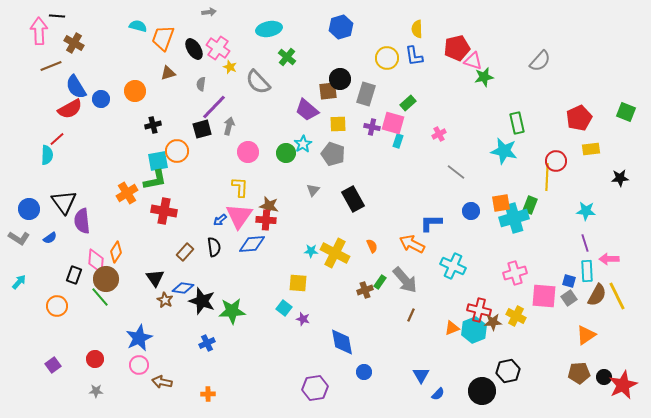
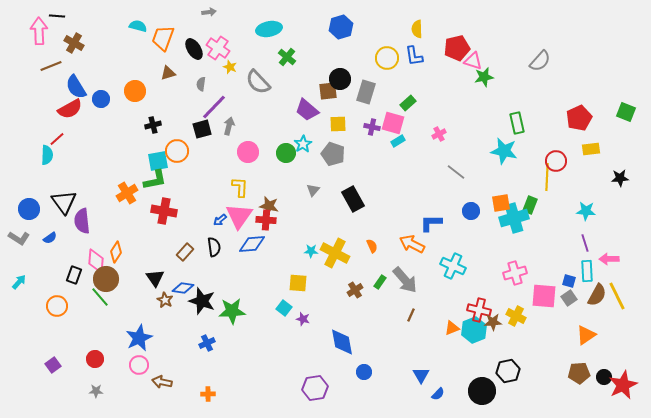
gray rectangle at (366, 94): moved 2 px up
cyan rectangle at (398, 141): rotated 40 degrees clockwise
brown cross at (365, 290): moved 10 px left; rotated 14 degrees counterclockwise
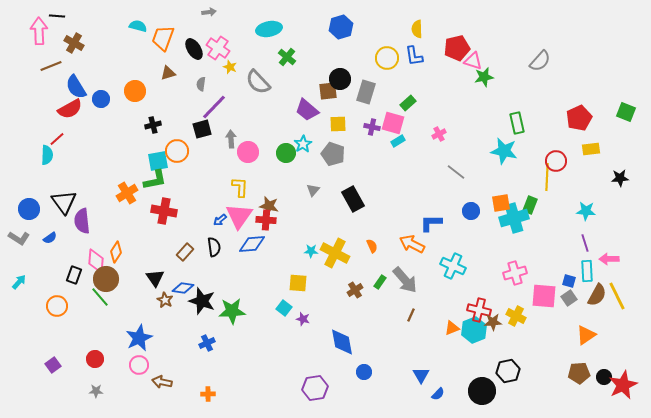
gray arrow at (229, 126): moved 2 px right, 13 px down; rotated 18 degrees counterclockwise
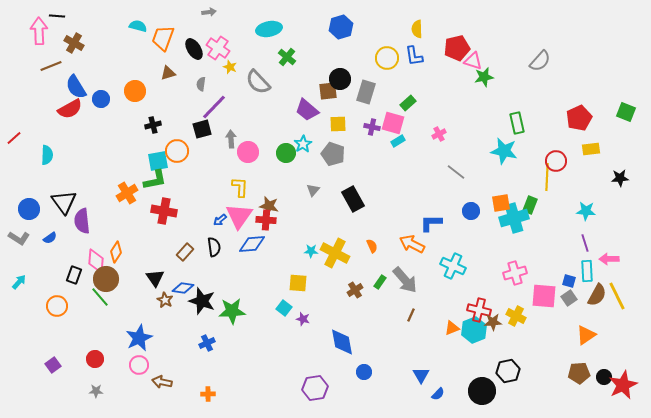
red line at (57, 139): moved 43 px left, 1 px up
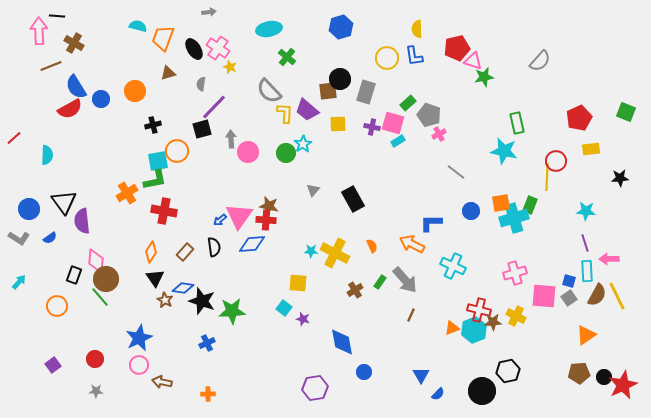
gray semicircle at (258, 82): moved 11 px right, 9 px down
gray pentagon at (333, 154): moved 96 px right, 39 px up
yellow L-shape at (240, 187): moved 45 px right, 74 px up
orange diamond at (116, 252): moved 35 px right
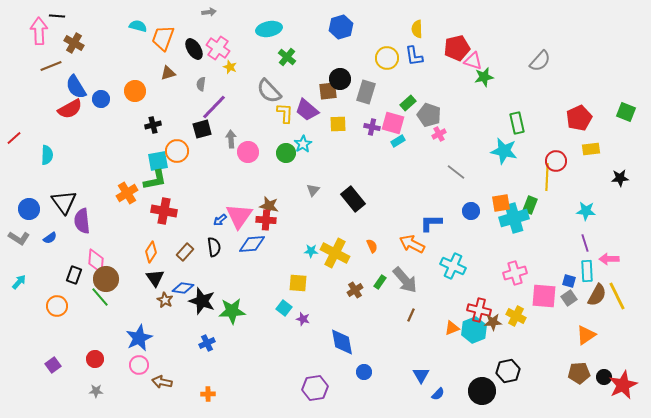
black rectangle at (353, 199): rotated 10 degrees counterclockwise
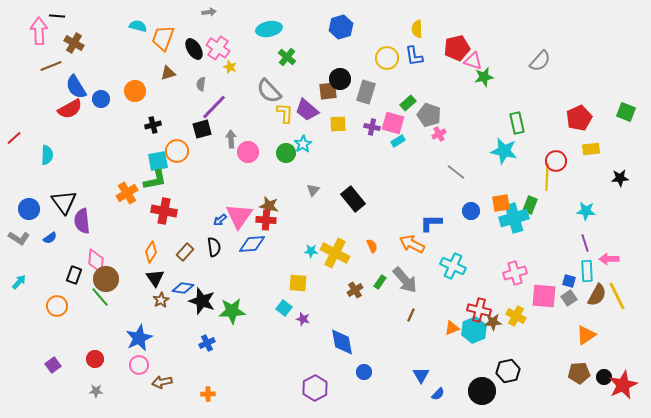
brown star at (165, 300): moved 4 px left; rotated 14 degrees clockwise
brown arrow at (162, 382): rotated 24 degrees counterclockwise
purple hexagon at (315, 388): rotated 20 degrees counterclockwise
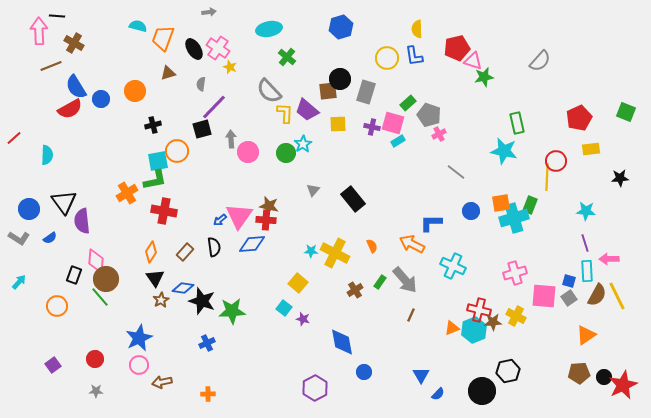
yellow square at (298, 283): rotated 36 degrees clockwise
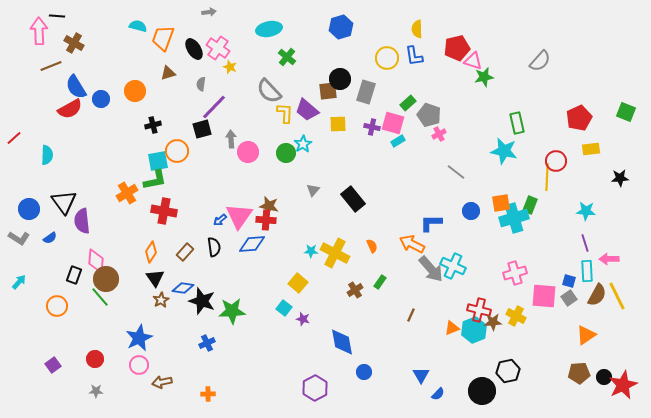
gray arrow at (405, 280): moved 26 px right, 11 px up
